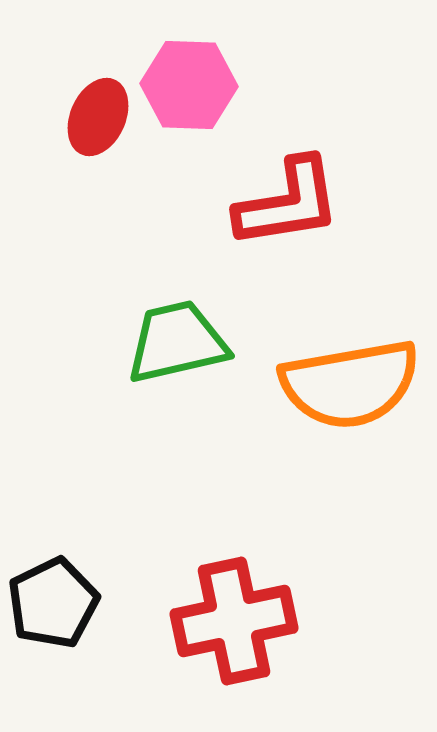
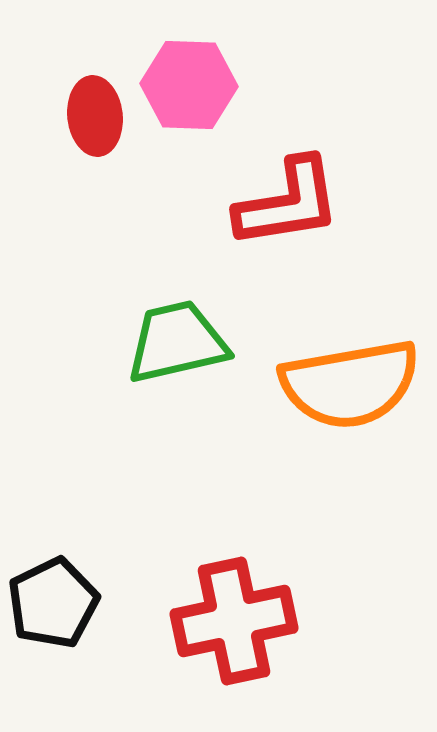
red ellipse: moved 3 px left, 1 px up; rotated 30 degrees counterclockwise
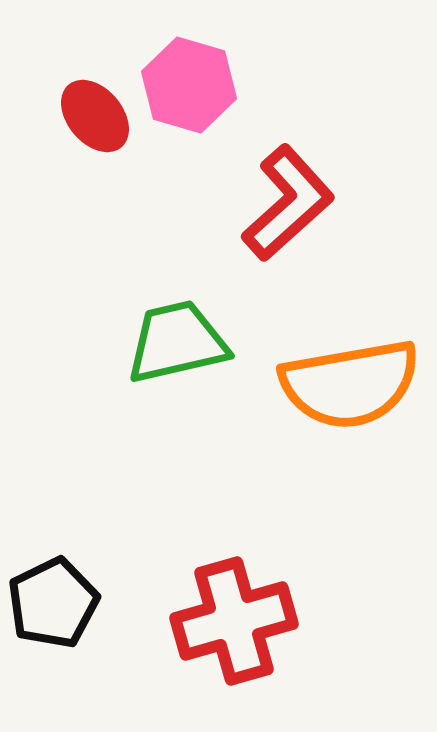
pink hexagon: rotated 14 degrees clockwise
red ellipse: rotated 34 degrees counterclockwise
red L-shape: rotated 33 degrees counterclockwise
red cross: rotated 4 degrees counterclockwise
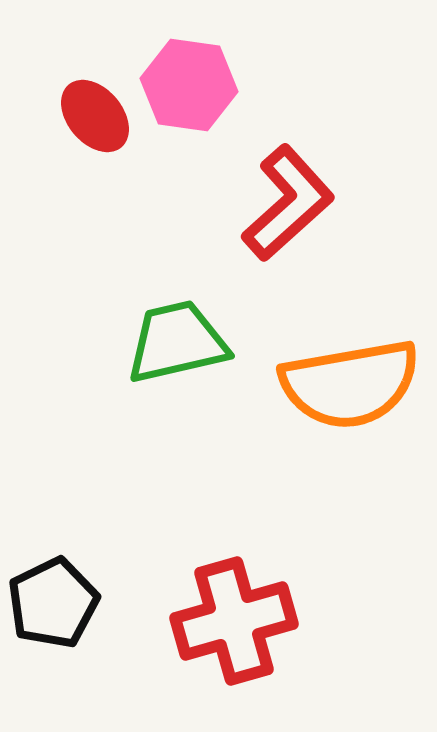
pink hexagon: rotated 8 degrees counterclockwise
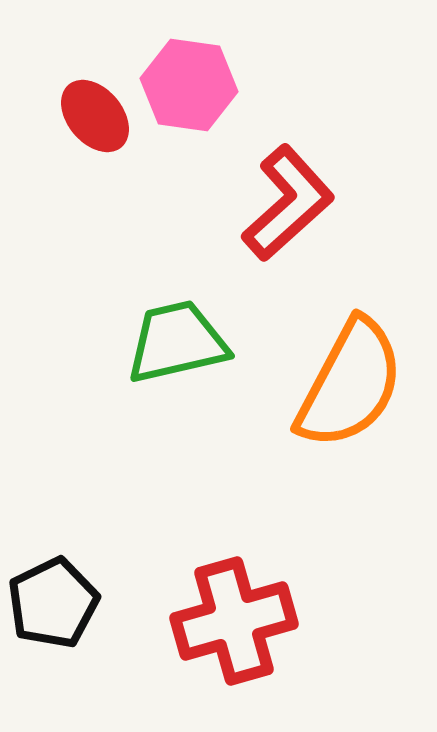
orange semicircle: rotated 52 degrees counterclockwise
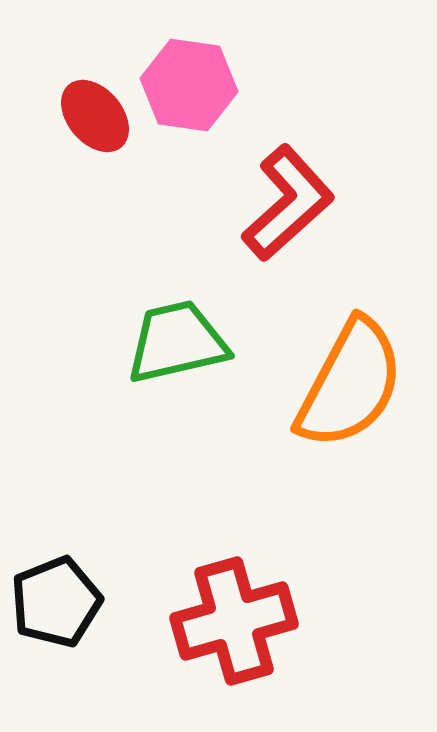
black pentagon: moved 3 px right, 1 px up; rotated 4 degrees clockwise
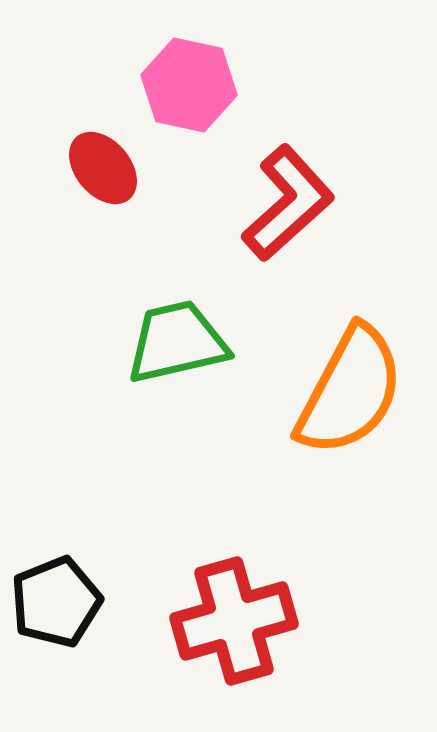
pink hexagon: rotated 4 degrees clockwise
red ellipse: moved 8 px right, 52 px down
orange semicircle: moved 7 px down
